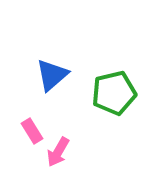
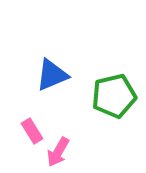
blue triangle: rotated 18 degrees clockwise
green pentagon: moved 3 px down
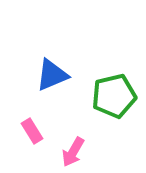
pink arrow: moved 15 px right
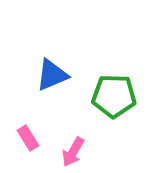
green pentagon: rotated 15 degrees clockwise
pink rectangle: moved 4 px left, 7 px down
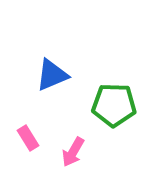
green pentagon: moved 9 px down
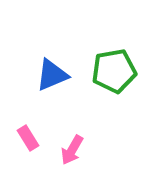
green pentagon: moved 34 px up; rotated 12 degrees counterclockwise
pink arrow: moved 1 px left, 2 px up
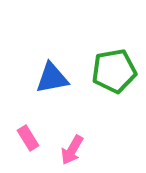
blue triangle: moved 3 px down; rotated 12 degrees clockwise
